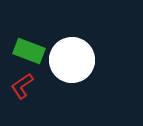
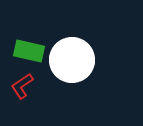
green rectangle: rotated 8 degrees counterclockwise
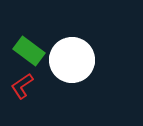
green rectangle: rotated 24 degrees clockwise
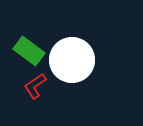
red L-shape: moved 13 px right
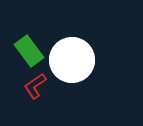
green rectangle: rotated 16 degrees clockwise
